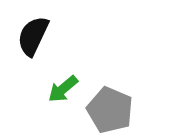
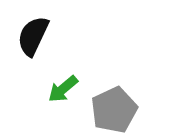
gray pentagon: moved 4 px right; rotated 24 degrees clockwise
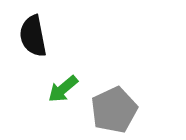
black semicircle: rotated 36 degrees counterclockwise
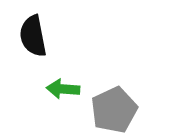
green arrow: rotated 44 degrees clockwise
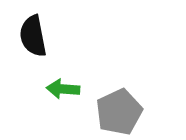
gray pentagon: moved 5 px right, 2 px down
